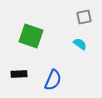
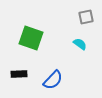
gray square: moved 2 px right
green square: moved 2 px down
blue semicircle: rotated 20 degrees clockwise
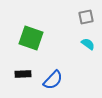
cyan semicircle: moved 8 px right
black rectangle: moved 4 px right
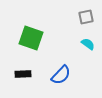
blue semicircle: moved 8 px right, 5 px up
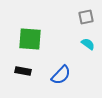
green square: moved 1 px left, 1 px down; rotated 15 degrees counterclockwise
black rectangle: moved 3 px up; rotated 14 degrees clockwise
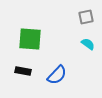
blue semicircle: moved 4 px left
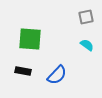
cyan semicircle: moved 1 px left, 1 px down
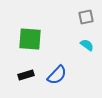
black rectangle: moved 3 px right, 4 px down; rotated 28 degrees counterclockwise
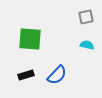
cyan semicircle: rotated 24 degrees counterclockwise
